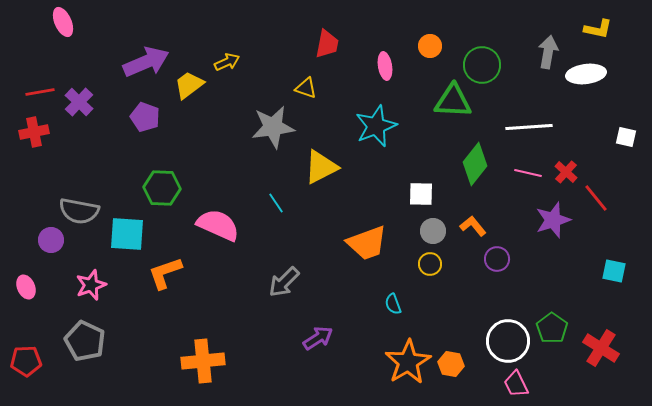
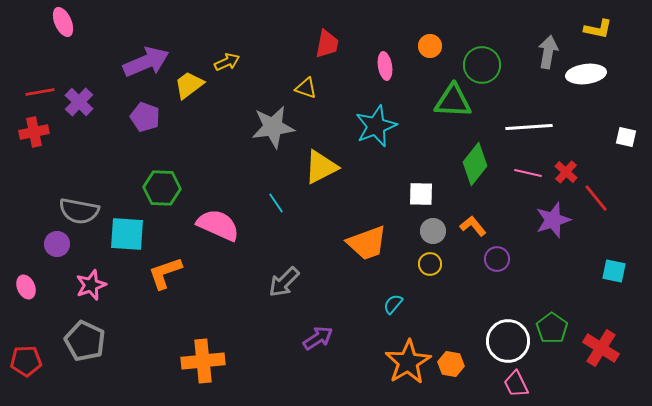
purple circle at (51, 240): moved 6 px right, 4 px down
cyan semicircle at (393, 304): rotated 60 degrees clockwise
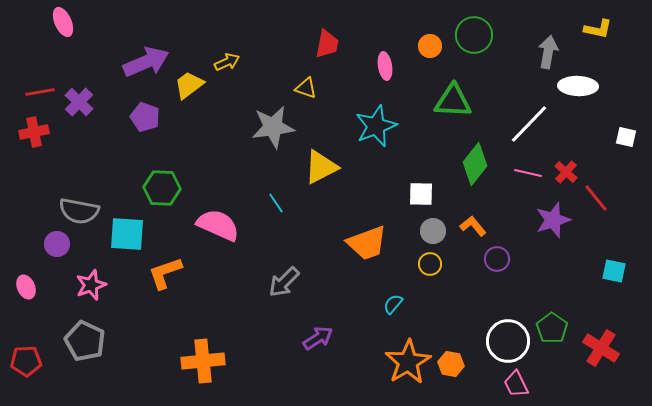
green circle at (482, 65): moved 8 px left, 30 px up
white ellipse at (586, 74): moved 8 px left, 12 px down; rotated 9 degrees clockwise
white line at (529, 127): moved 3 px up; rotated 42 degrees counterclockwise
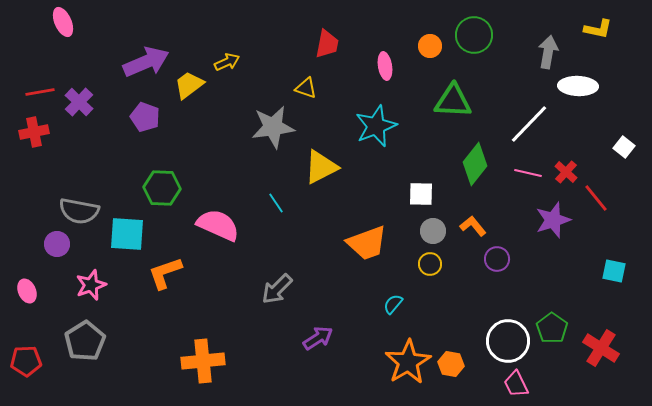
white square at (626, 137): moved 2 px left, 10 px down; rotated 25 degrees clockwise
gray arrow at (284, 282): moved 7 px left, 7 px down
pink ellipse at (26, 287): moved 1 px right, 4 px down
gray pentagon at (85, 341): rotated 15 degrees clockwise
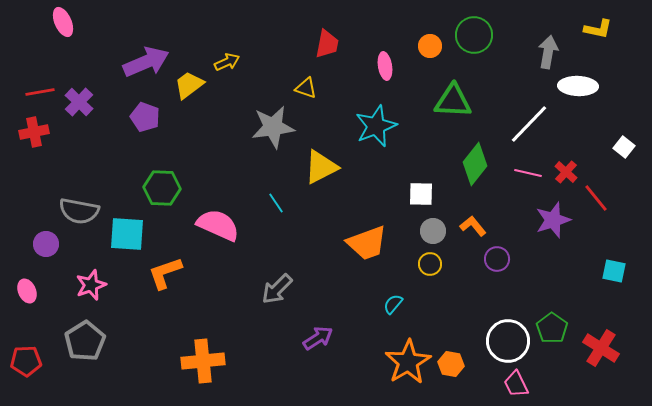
purple circle at (57, 244): moved 11 px left
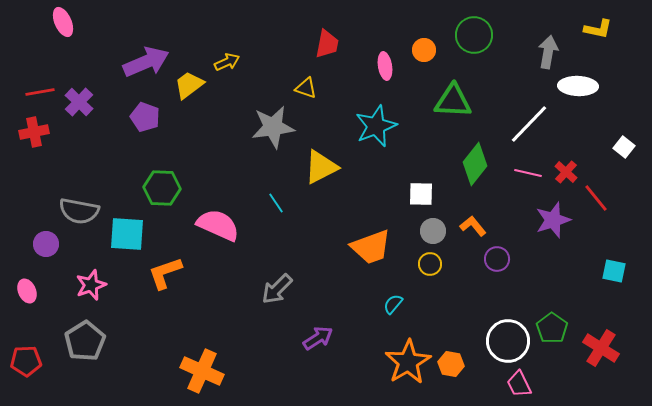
orange circle at (430, 46): moved 6 px left, 4 px down
orange trapezoid at (367, 243): moved 4 px right, 4 px down
orange cross at (203, 361): moved 1 px left, 10 px down; rotated 30 degrees clockwise
pink trapezoid at (516, 384): moved 3 px right
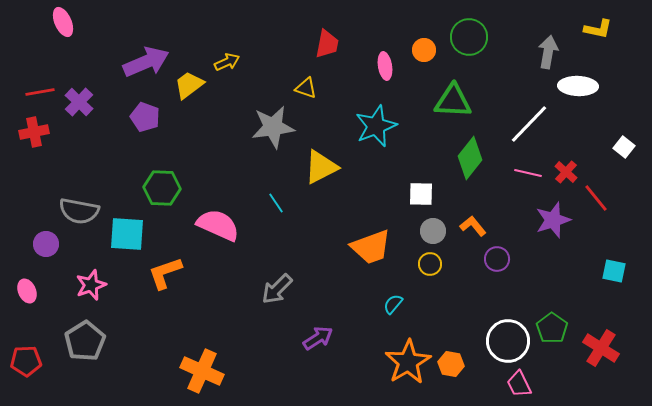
green circle at (474, 35): moved 5 px left, 2 px down
green diamond at (475, 164): moved 5 px left, 6 px up
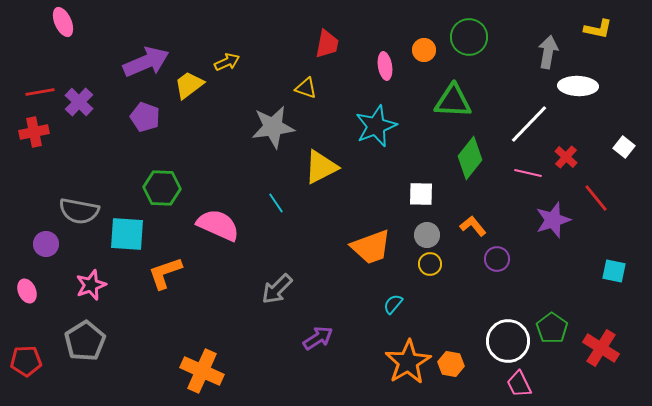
red cross at (566, 172): moved 15 px up
gray circle at (433, 231): moved 6 px left, 4 px down
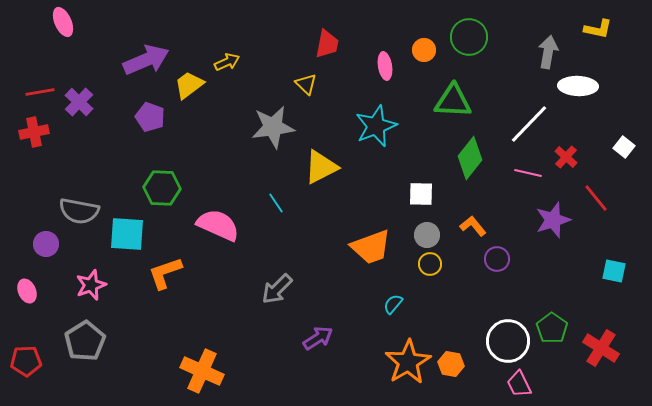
purple arrow at (146, 62): moved 2 px up
yellow triangle at (306, 88): moved 4 px up; rotated 25 degrees clockwise
purple pentagon at (145, 117): moved 5 px right
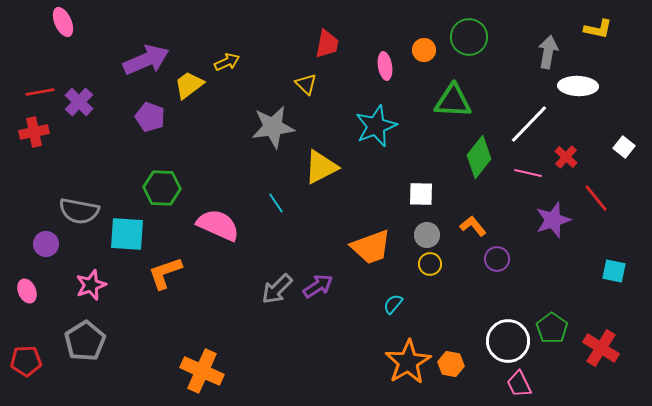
green diamond at (470, 158): moved 9 px right, 1 px up
purple arrow at (318, 338): moved 52 px up
